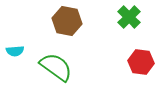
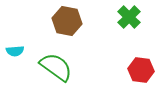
red hexagon: moved 8 px down
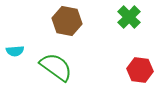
red hexagon: moved 1 px left
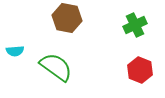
green cross: moved 6 px right, 8 px down; rotated 20 degrees clockwise
brown hexagon: moved 3 px up
red hexagon: rotated 15 degrees clockwise
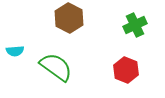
brown hexagon: moved 2 px right; rotated 16 degrees clockwise
red hexagon: moved 14 px left
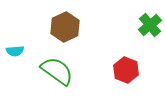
brown hexagon: moved 4 px left, 9 px down; rotated 8 degrees clockwise
green cross: moved 15 px right; rotated 15 degrees counterclockwise
green semicircle: moved 1 px right, 4 px down
